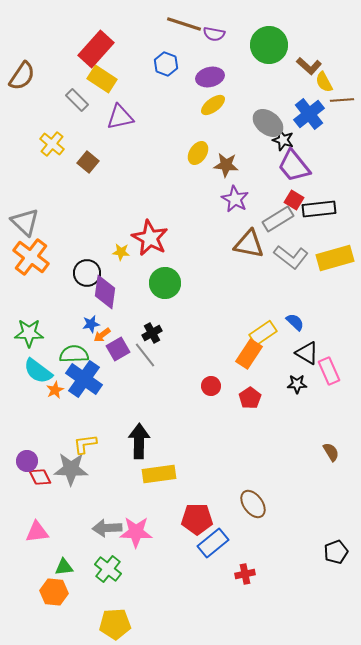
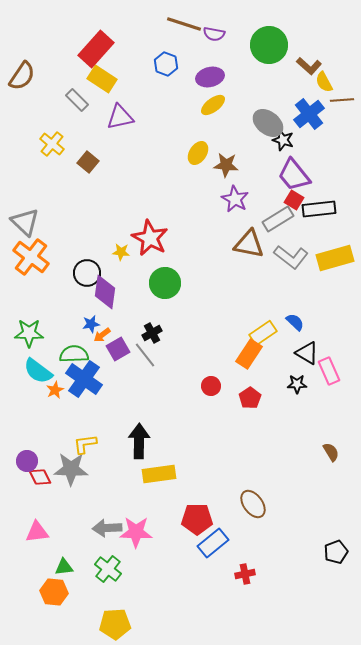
purple trapezoid at (294, 166): moved 9 px down
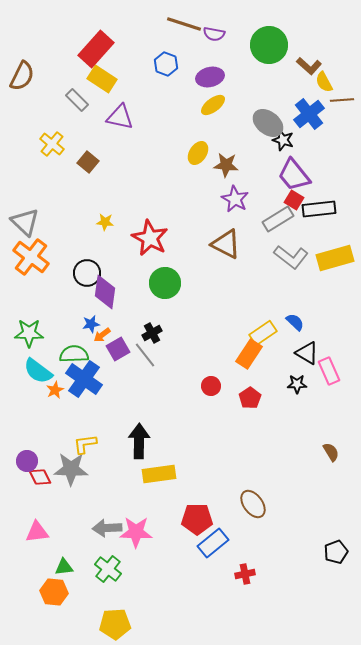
brown semicircle at (22, 76): rotated 8 degrees counterclockwise
purple triangle at (120, 117): rotated 24 degrees clockwise
brown triangle at (249, 244): moved 23 px left; rotated 16 degrees clockwise
yellow star at (121, 252): moved 16 px left, 30 px up
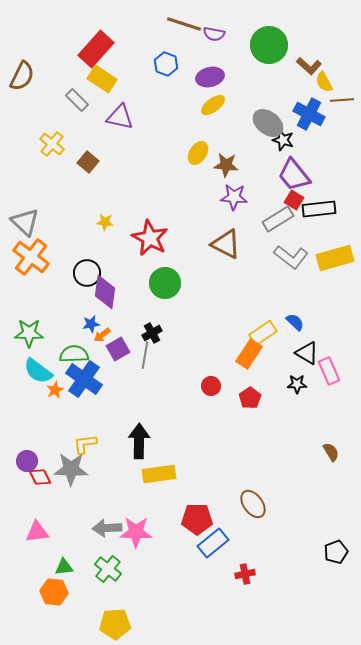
blue cross at (309, 114): rotated 24 degrees counterclockwise
purple star at (235, 199): moved 1 px left, 2 px up; rotated 24 degrees counterclockwise
gray line at (145, 355): rotated 48 degrees clockwise
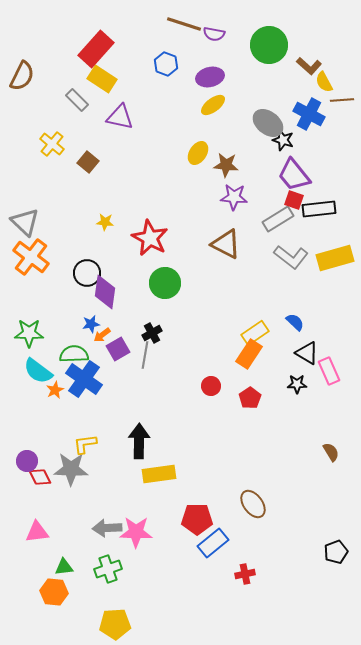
red square at (294, 200): rotated 12 degrees counterclockwise
yellow rectangle at (263, 333): moved 8 px left
green cross at (108, 569): rotated 32 degrees clockwise
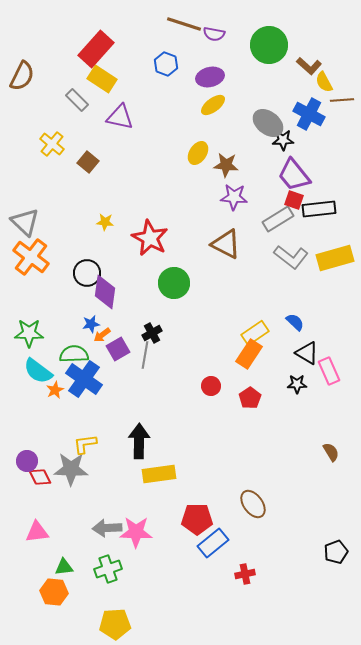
black star at (283, 140): rotated 20 degrees counterclockwise
green circle at (165, 283): moved 9 px right
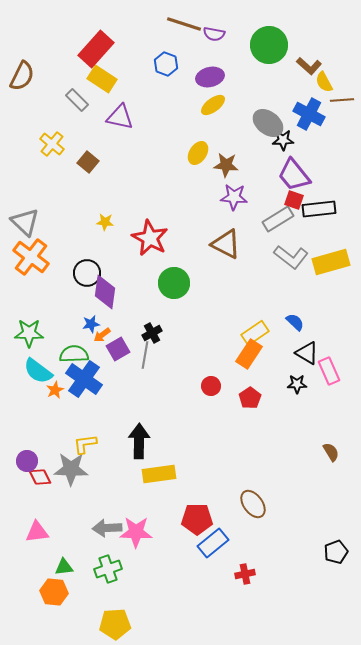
yellow rectangle at (335, 258): moved 4 px left, 4 px down
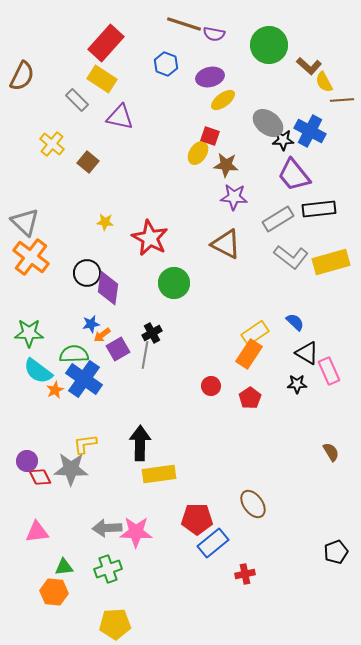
red rectangle at (96, 49): moved 10 px right, 6 px up
yellow ellipse at (213, 105): moved 10 px right, 5 px up
blue cross at (309, 114): moved 1 px right, 17 px down
red square at (294, 200): moved 84 px left, 64 px up
purple diamond at (105, 292): moved 3 px right, 4 px up
black arrow at (139, 441): moved 1 px right, 2 px down
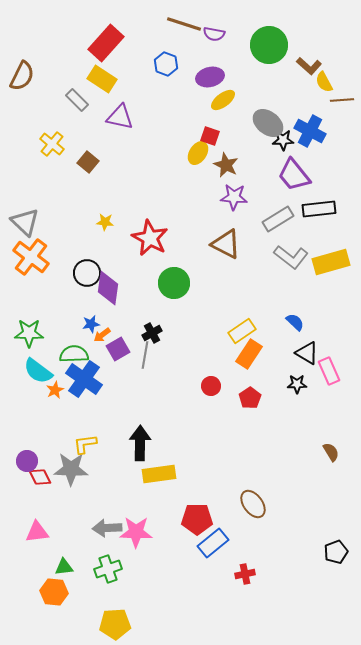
brown star at (226, 165): rotated 20 degrees clockwise
yellow rectangle at (255, 333): moved 13 px left, 2 px up
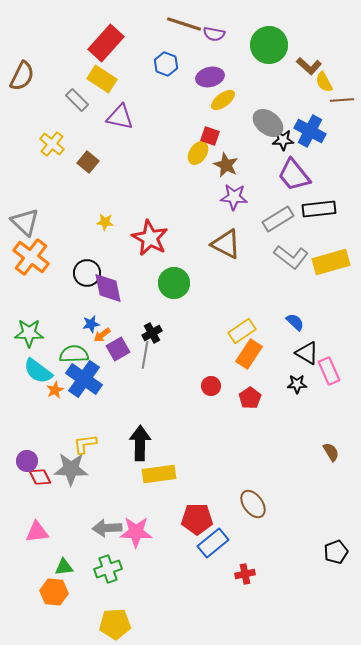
purple diamond at (108, 288): rotated 20 degrees counterclockwise
